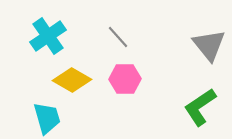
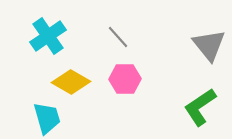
yellow diamond: moved 1 px left, 2 px down
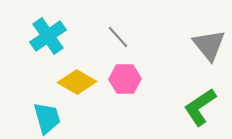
yellow diamond: moved 6 px right
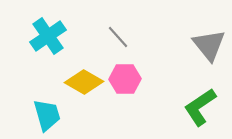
yellow diamond: moved 7 px right
cyan trapezoid: moved 3 px up
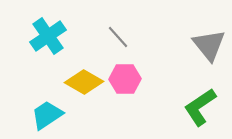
cyan trapezoid: rotated 108 degrees counterclockwise
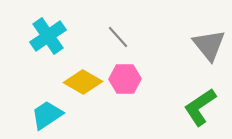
yellow diamond: moved 1 px left
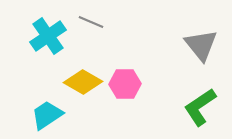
gray line: moved 27 px left, 15 px up; rotated 25 degrees counterclockwise
gray triangle: moved 8 px left
pink hexagon: moved 5 px down
